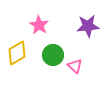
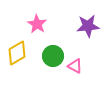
pink star: moved 2 px left, 1 px up
green circle: moved 1 px down
pink triangle: rotated 14 degrees counterclockwise
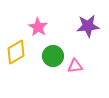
pink star: moved 1 px right, 3 px down
yellow diamond: moved 1 px left, 1 px up
pink triangle: rotated 35 degrees counterclockwise
